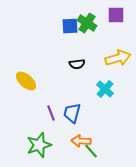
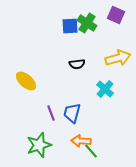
purple square: rotated 24 degrees clockwise
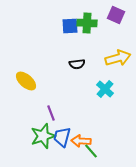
green cross: rotated 30 degrees counterclockwise
blue trapezoid: moved 10 px left, 24 px down
green star: moved 4 px right, 9 px up
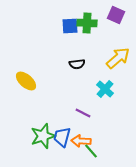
yellow arrow: rotated 25 degrees counterclockwise
purple line: moved 32 px right; rotated 42 degrees counterclockwise
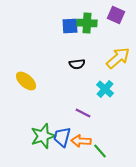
green line: moved 9 px right
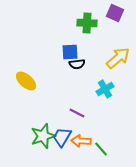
purple square: moved 1 px left, 2 px up
blue square: moved 26 px down
cyan cross: rotated 18 degrees clockwise
purple line: moved 6 px left
blue trapezoid: rotated 15 degrees clockwise
green line: moved 1 px right, 2 px up
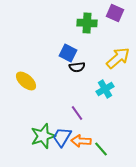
blue square: moved 2 px left, 1 px down; rotated 30 degrees clockwise
black semicircle: moved 3 px down
purple line: rotated 28 degrees clockwise
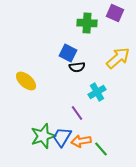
cyan cross: moved 8 px left, 3 px down
orange arrow: rotated 12 degrees counterclockwise
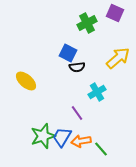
green cross: rotated 30 degrees counterclockwise
